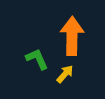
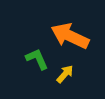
orange arrow: moved 2 px left; rotated 66 degrees counterclockwise
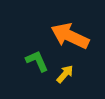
green L-shape: moved 2 px down
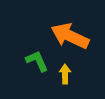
yellow arrow: rotated 42 degrees counterclockwise
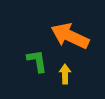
green L-shape: rotated 15 degrees clockwise
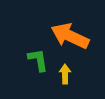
green L-shape: moved 1 px right, 1 px up
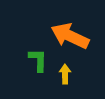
green L-shape: rotated 10 degrees clockwise
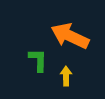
yellow arrow: moved 1 px right, 2 px down
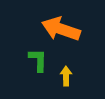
orange arrow: moved 9 px left, 7 px up; rotated 6 degrees counterclockwise
